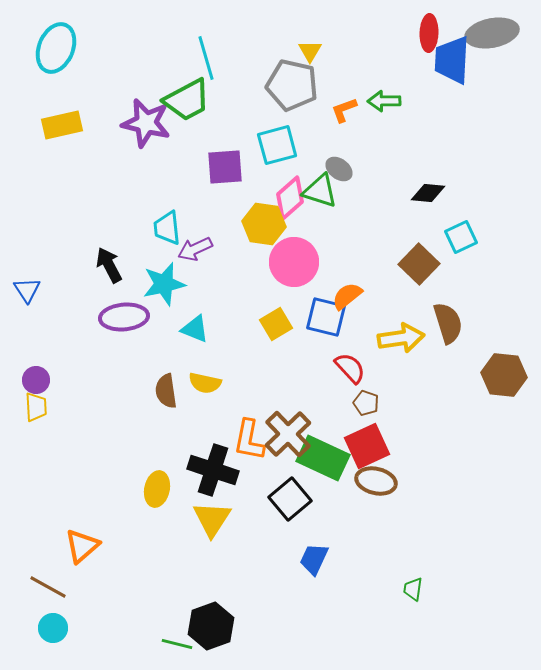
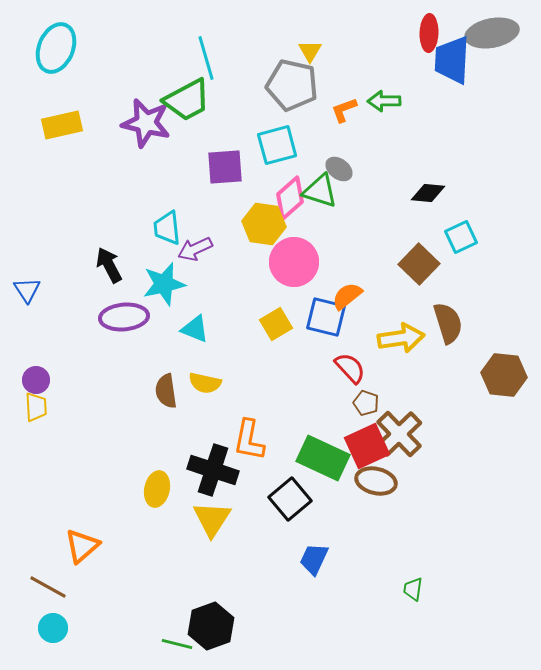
brown cross at (288, 434): moved 111 px right
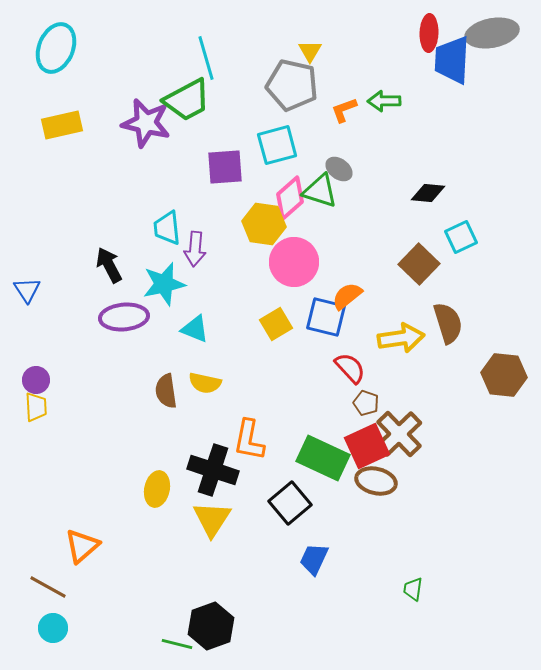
purple arrow at (195, 249): rotated 60 degrees counterclockwise
black square at (290, 499): moved 4 px down
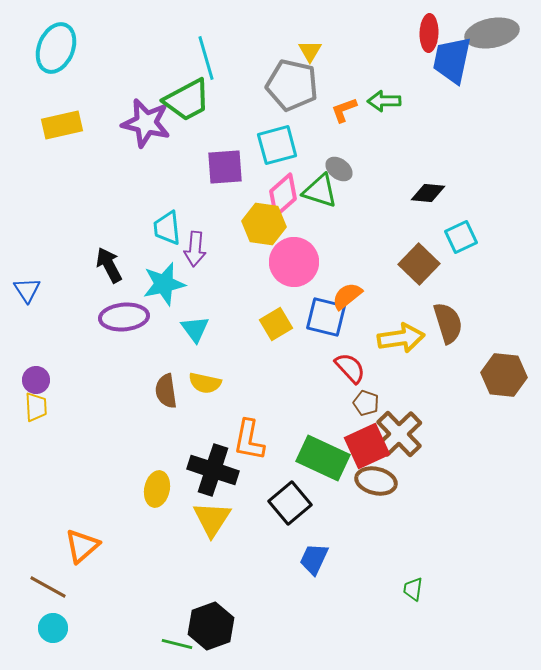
blue trapezoid at (452, 60): rotated 9 degrees clockwise
pink diamond at (290, 198): moved 7 px left, 3 px up
cyan triangle at (195, 329): rotated 32 degrees clockwise
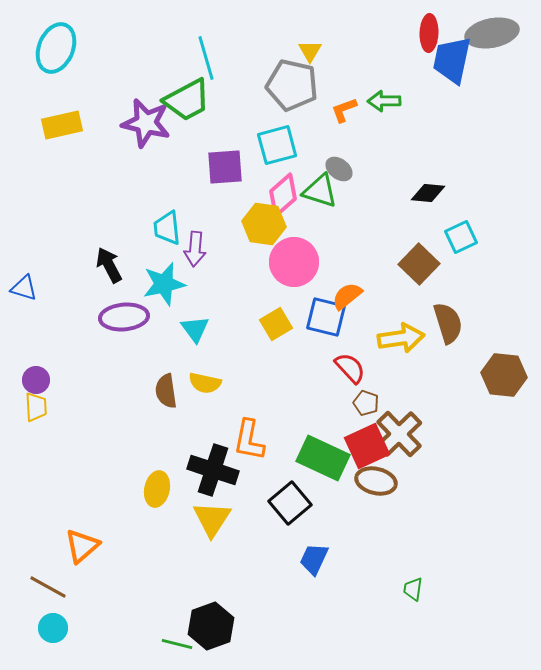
blue triangle at (27, 290): moved 3 px left, 2 px up; rotated 40 degrees counterclockwise
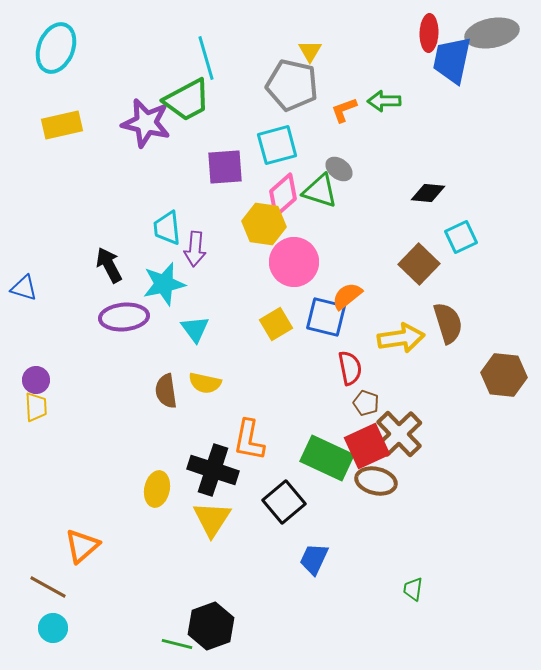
red semicircle at (350, 368): rotated 32 degrees clockwise
green rectangle at (323, 458): moved 4 px right
black square at (290, 503): moved 6 px left, 1 px up
